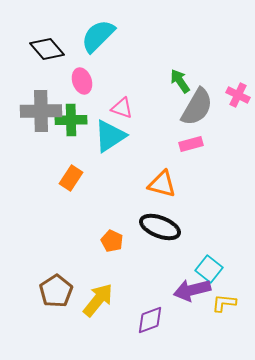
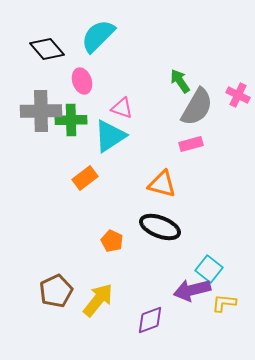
orange rectangle: moved 14 px right; rotated 20 degrees clockwise
brown pentagon: rotated 8 degrees clockwise
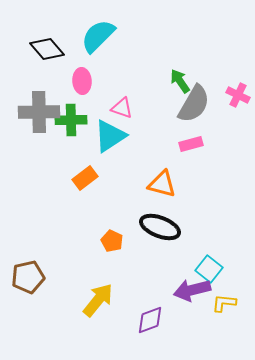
pink ellipse: rotated 15 degrees clockwise
gray semicircle: moved 3 px left, 3 px up
gray cross: moved 2 px left, 1 px down
brown pentagon: moved 28 px left, 14 px up; rotated 12 degrees clockwise
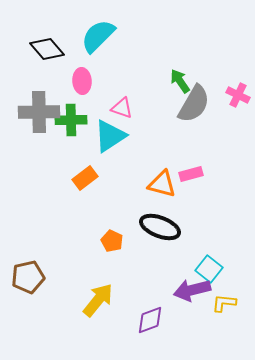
pink rectangle: moved 30 px down
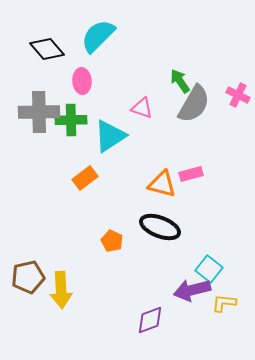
pink triangle: moved 20 px right
yellow arrow: moved 37 px left, 10 px up; rotated 138 degrees clockwise
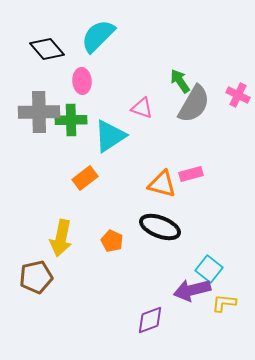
brown pentagon: moved 8 px right
yellow arrow: moved 52 px up; rotated 15 degrees clockwise
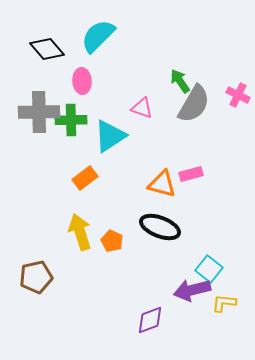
yellow arrow: moved 19 px right, 6 px up; rotated 150 degrees clockwise
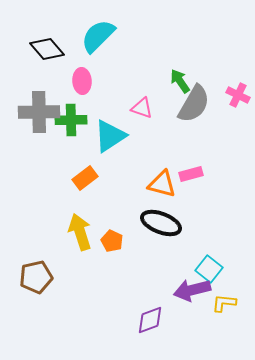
black ellipse: moved 1 px right, 4 px up
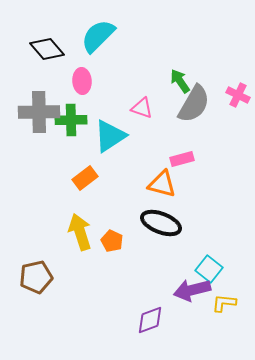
pink rectangle: moved 9 px left, 15 px up
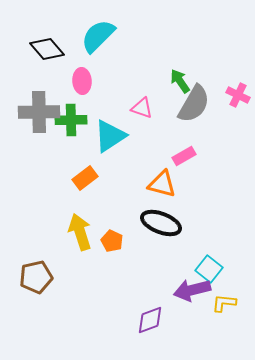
pink rectangle: moved 2 px right, 3 px up; rotated 15 degrees counterclockwise
